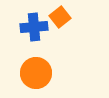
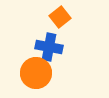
blue cross: moved 15 px right, 20 px down; rotated 16 degrees clockwise
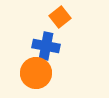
blue cross: moved 3 px left, 1 px up
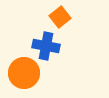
orange circle: moved 12 px left
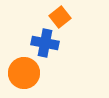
blue cross: moved 1 px left, 3 px up
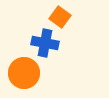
orange square: rotated 15 degrees counterclockwise
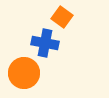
orange square: moved 2 px right
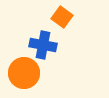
blue cross: moved 2 px left, 2 px down
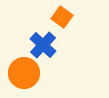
blue cross: rotated 32 degrees clockwise
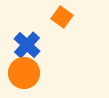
blue cross: moved 16 px left
